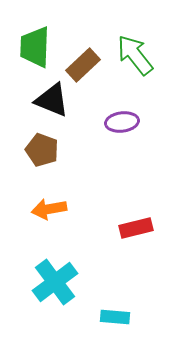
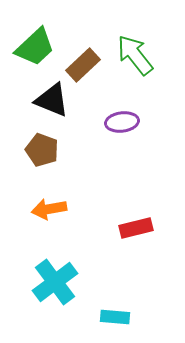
green trapezoid: rotated 135 degrees counterclockwise
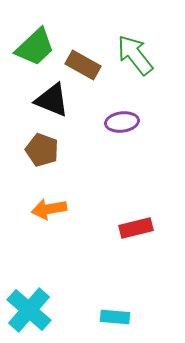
brown rectangle: rotated 72 degrees clockwise
cyan cross: moved 26 px left, 28 px down; rotated 12 degrees counterclockwise
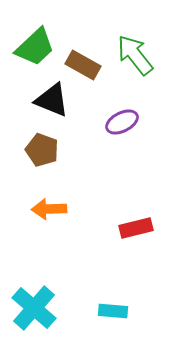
purple ellipse: rotated 20 degrees counterclockwise
orange arrow: rotated 8 degrees clockwise
cyan cross: moved 5 px right, 2 px up
cyan rectangle: moved 2 px left, 6 px up
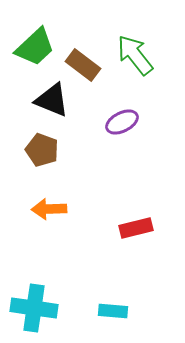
brown rectangle: rotated 8 degrees clockwise
cyan cross: rotated 33 degrees counterclockwise
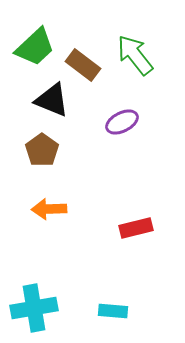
brown pentagon: rotated 16 degrees clockwise
cyan cross: rotated 18 degrees counterclockwise
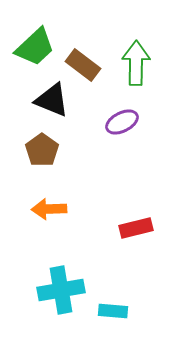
green arrow: moved 1 px right, 8 px down; rotated 39 degrees clockwise
cyan cross: moved 27 px right, 18 px up
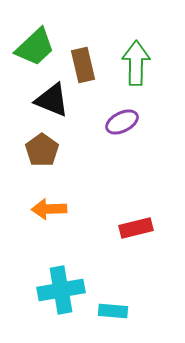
brown rectangle: rotated 40 degrees clockwise
